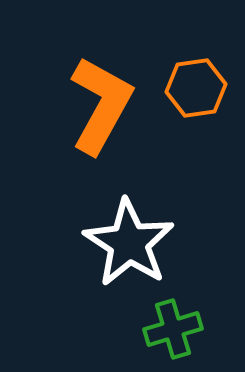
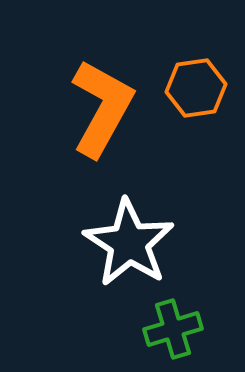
orange L-shape: moved 1 px right, 3 px down
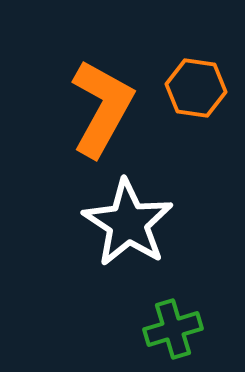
orange hexagon: rotated 16 degrees clockwise
white star: moved 1 px left, 20 px up
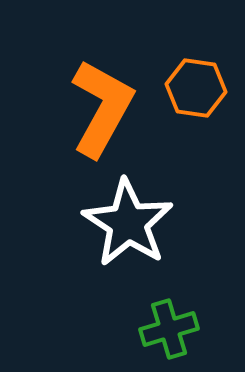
green cross: moved 4 px left
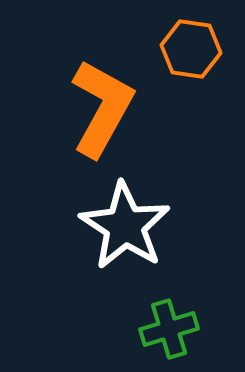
orange hexagon: moved 5 px left, 39 px up
white star: moved 3 px left, 3 px down
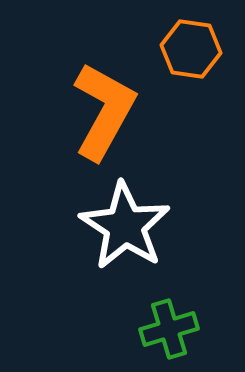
orange L-shape: moved 2 px right, 3 px down
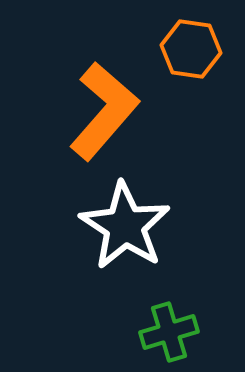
orange L-shape: rotated 12 degrees clockwise
green cross: moved 3 px down
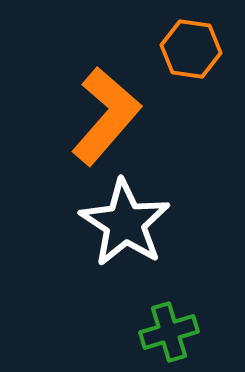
orange L-shape: moved 2 px right, 5 px down
white star: moved 3 px up
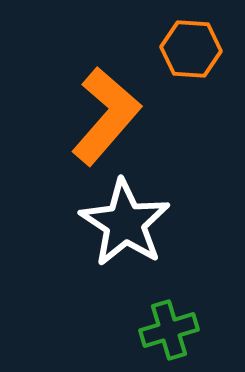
orange hexagon: rotated 4 degrees counterclockwise
green cross: moved 2 px up
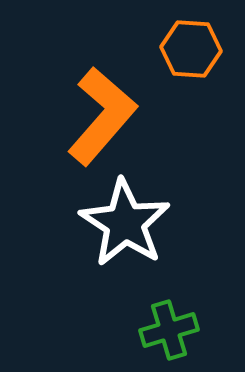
orange L-shape: moved 4 px left
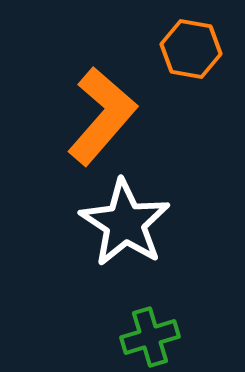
orange hexagon: rotated 6 degrees clockwise
green cross: moved 19 px left, 7 px down
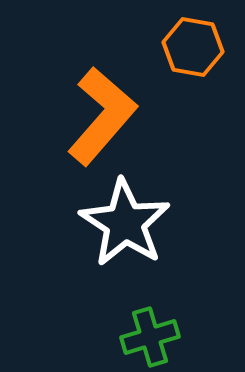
orange hexagon: moved 2 px right, 2 px up
